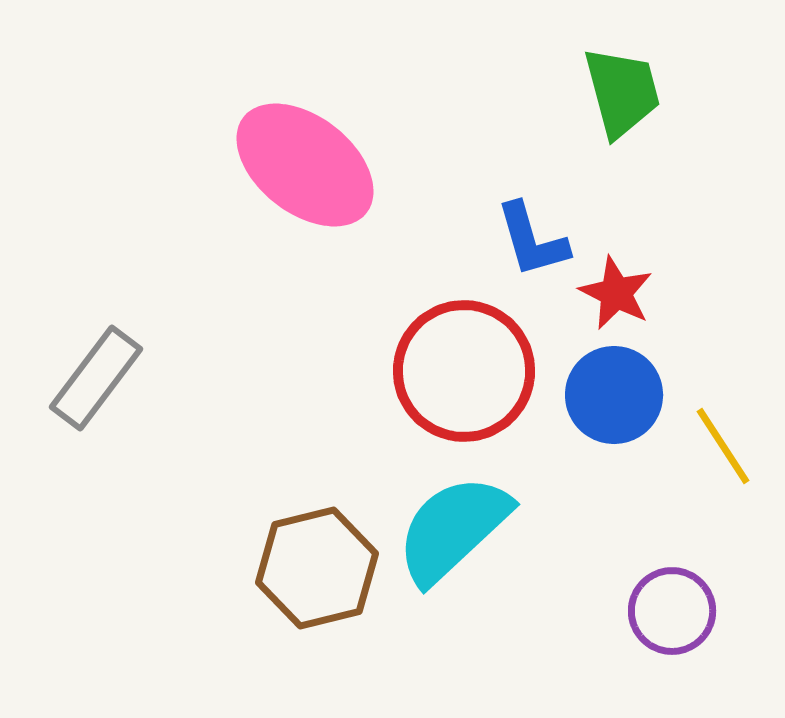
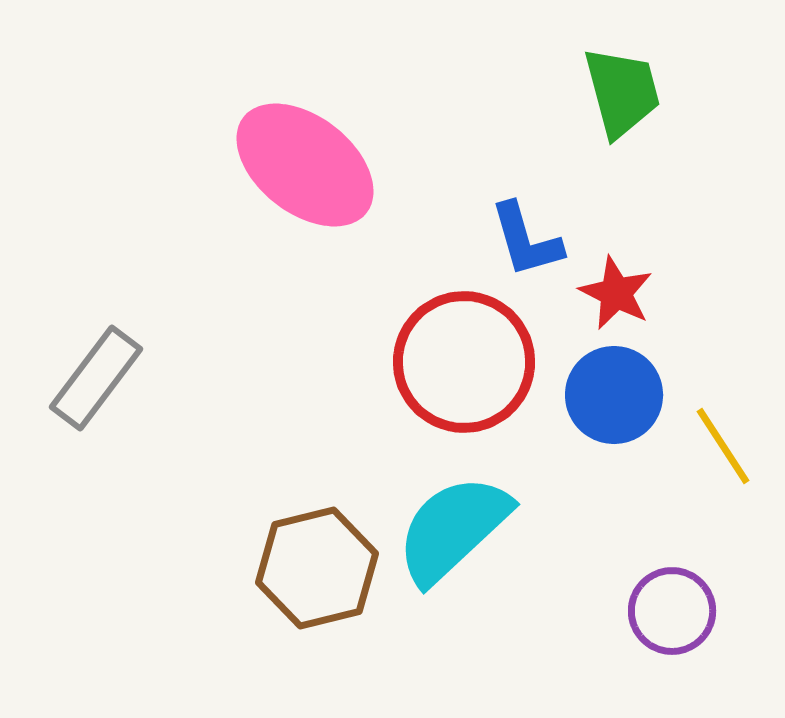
blue L-shape: moved 6 px left
red circle: moved 9 px up
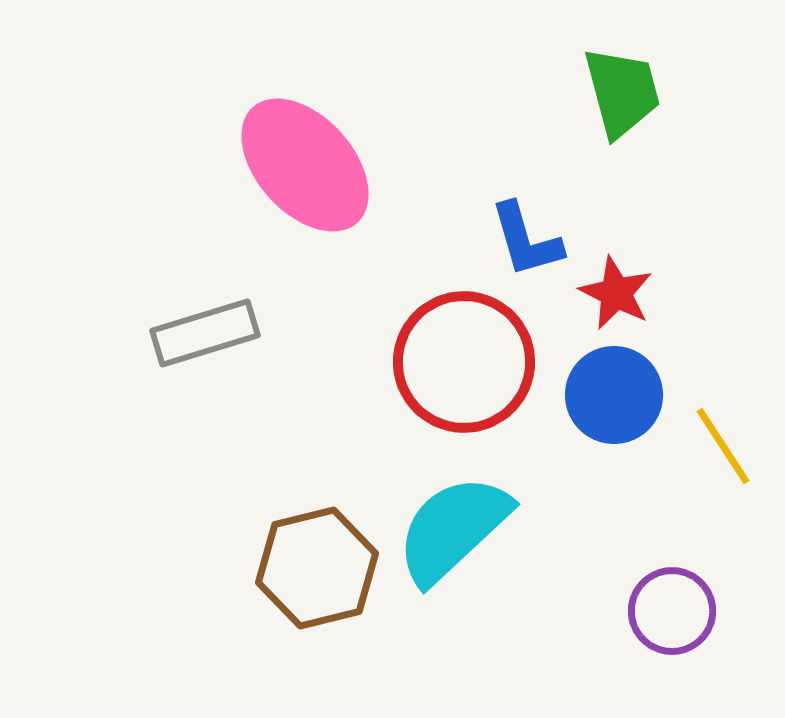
pink ellipse: rotated 10 degrees clockwise
gray rectangle: moved 109 px right, 45 px up; rotated 36 degrees clockwise
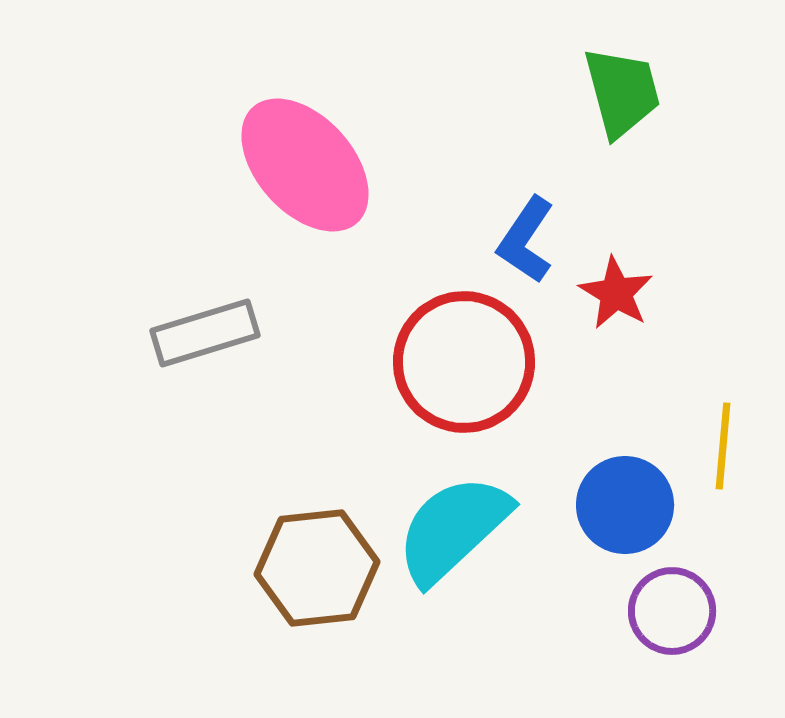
blue L-shape: rotated 50 degrees clockwise
red star: rotated 4 degrees clockwise
blue circle: moved 11 px right, 110 px down
yellow line: rotated 38 degrees clockwise
brown hexagon: rotated 8 degrees clockwise
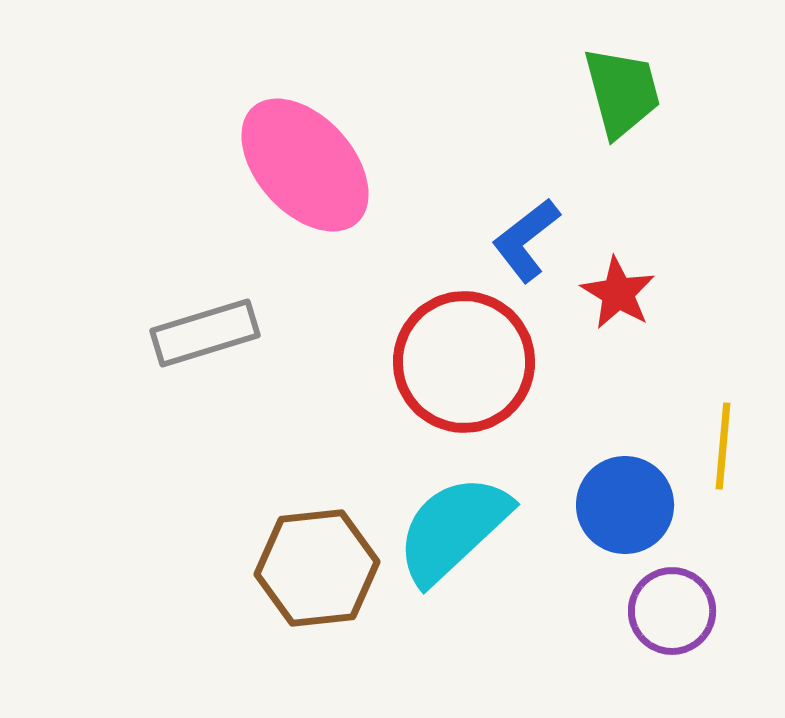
blue L-shape: rotated 18 degrees clockwise
red star: moved 2 px right
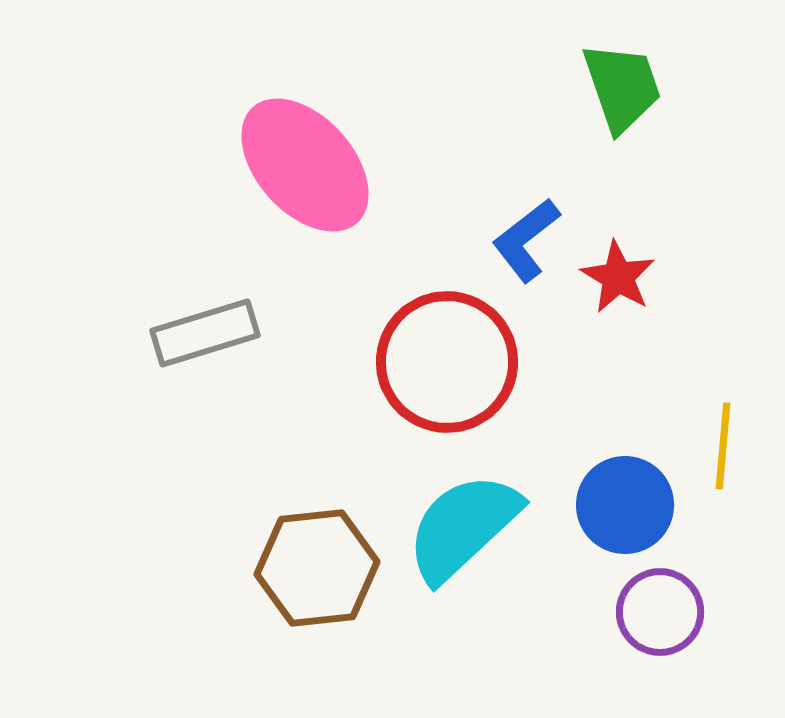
green trapezoid: moved 5 px up; rotated 4 degrees counterclockwise
red star: moved 16 px up
red circle: moved 17 px left
cyan semicircle: moved 10 px right, 2 px up
purple circle: moved 12 px left, 1 px down
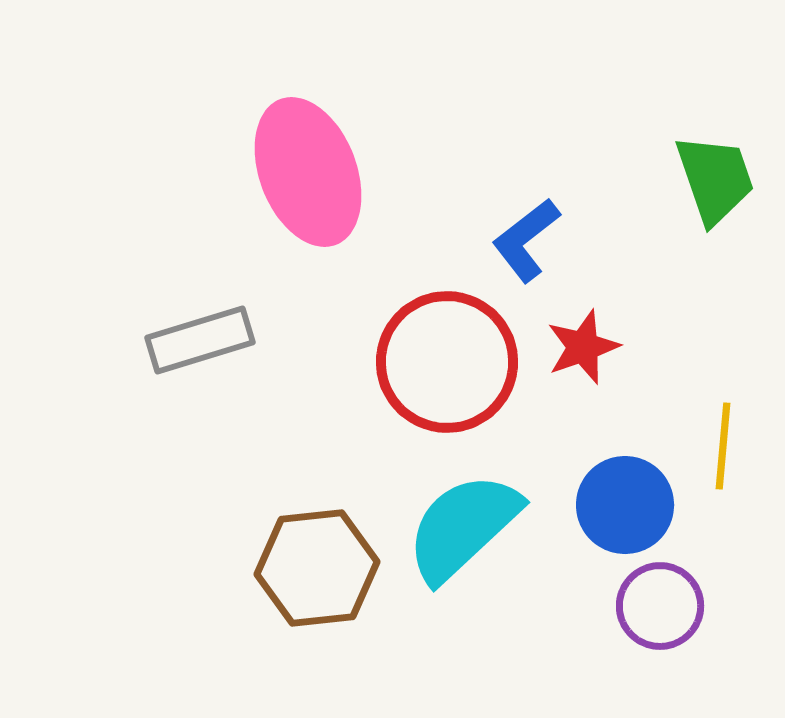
green trapezoid: moved 93 px right, 92 px down
pink ellipse: moved 3 px right, 7 px down; rotated 21 degrees clockwise
red star: moved 35 px left, 70 px down; rotated 22 degrees clockwise
gray rectangle: moved 5 px left, 7 px down
purple circle: moved 6 px up
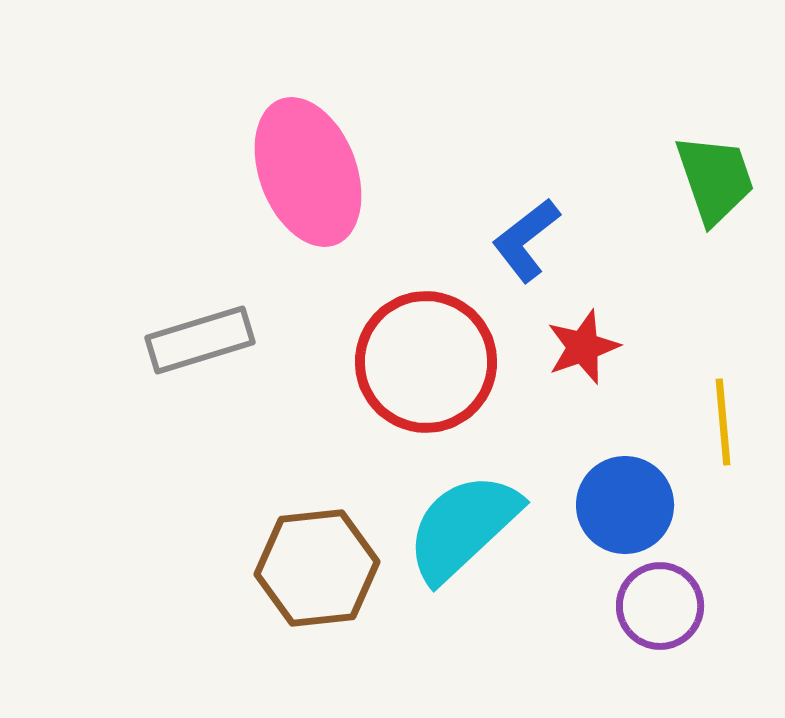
red circle: moved 21 px left
yellow line: moved 24 px up; rotated 10 degrees counterclockwise
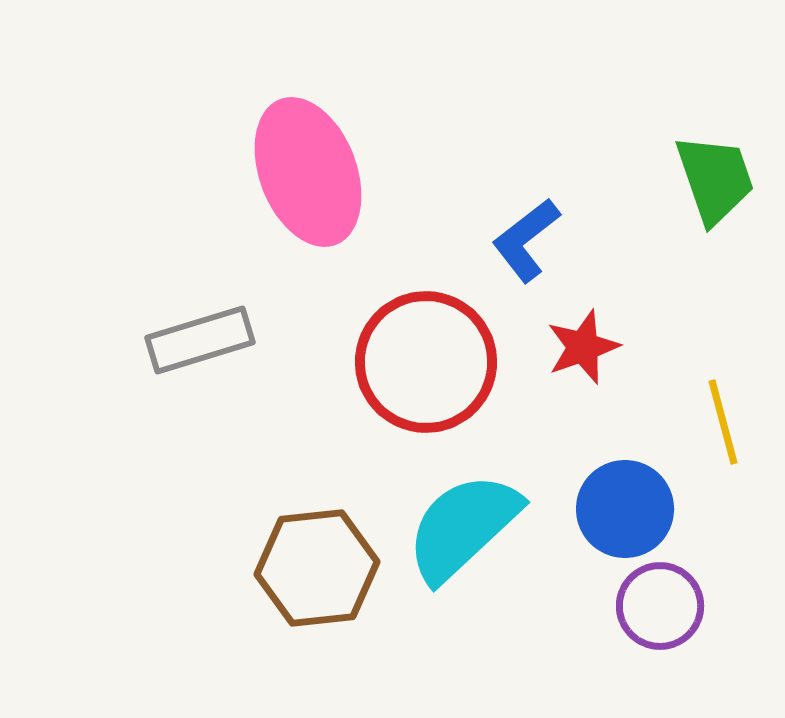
yellow line: rotated 10 degrees counterclockwise
blue circle: moved 4 px down
